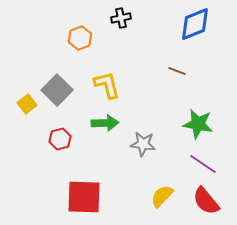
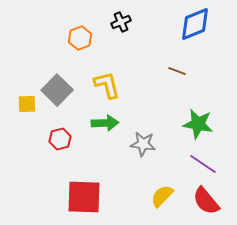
black cross: moved 4 px down; rotated 12 degrees counterclockwise
yellow square: rotated 36 degrees clockwise
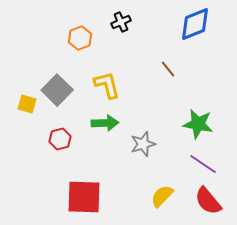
brown line: moved 9 px left, 2 px up; rotated 30 degrees clockwise
yellow square: rotated 18 degrees clockwise
gray star: rotated 25 degrees counterclockwise
red semicircle: moved 2 px right
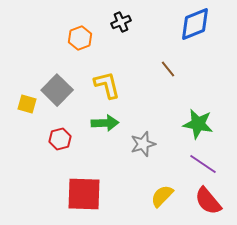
red square: moved 3 px up
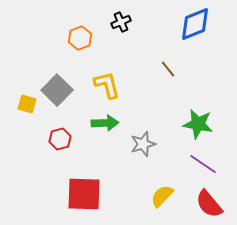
red semicircle: moved 1 px right, 3 px down
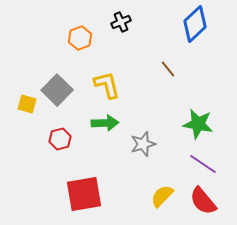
blue diamond: rotated 21 degrees counterclockwise
red square: rotated 12 degrees counterclockwise
red semicircle: moved 6 px left, 3 px up
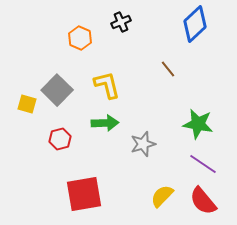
orange hexagon: rotated 15 degrees counterclockwise
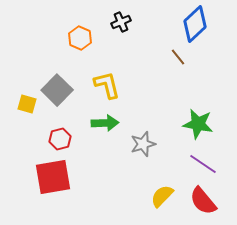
brown line: moved 10 px right, 12 px up
red square: moved 31 px left, 17 px up
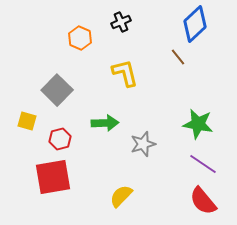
yellow L-shape: moved 18 px right, 12 px up
yellow square: moved 17 px down
yellow semicircle: moved 41 px left
